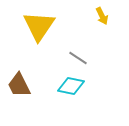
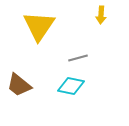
yellow arrow: moved 1 px left, 1 px up; rotated 30 degrees clockwise
gray line: rotated 48 degrees counterclockwise
brown trapezoid: rotated 24 degrees counterclockwise
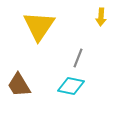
yellow arrow: moved 2 px down
gray line: rotated 54 degrees counterclockwise
brown trapezoid: rotated 20 degrees clockwise
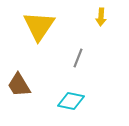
cyan diamond: moved 15 px down
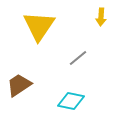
gray line: rotated 30 degrees clockwise
brown trapezoid: rotated 88 degrees clockwise
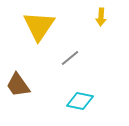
gray line: moved 8 px left
brown trapezoid: moved 1 px left; rotated 92 degrees counterclockwise
cyan diamond: moved 9 px right
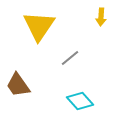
cyan diamond: rotated 36 degrees clockwise
